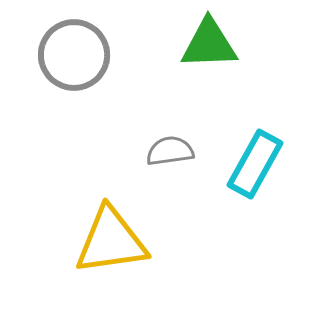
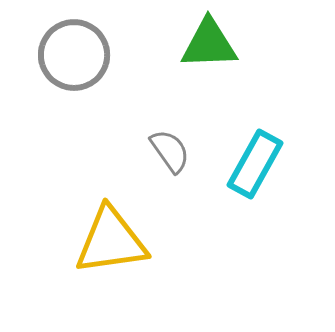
gray semicircle: rotated 63 degrees clockwise
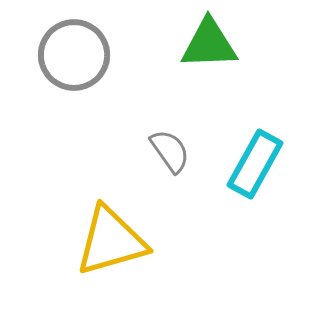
yellow triangle: rotated 8 degrees counterclockwise
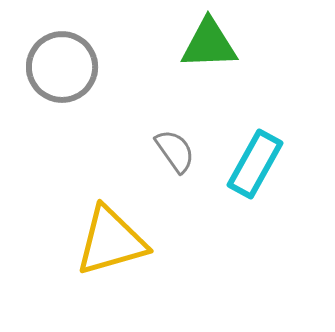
gray circle: moved 12 px left, 12 px down
gray semicircle: moved 5 px right
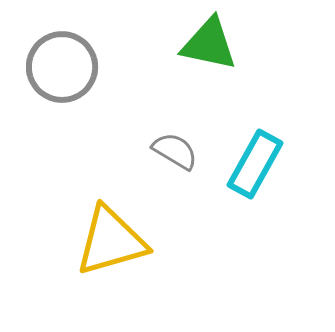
green triangle: rotated 14 degrees clockwise
gray semicircle: rotated 24 degrees counterclockwise
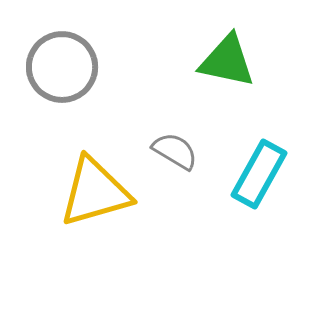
green triangle: moved 18 px right, 17 px down
cyan rectangle: moved 4 px right, 10 px down
yellow triangle: moved 16 px left, 49 px up
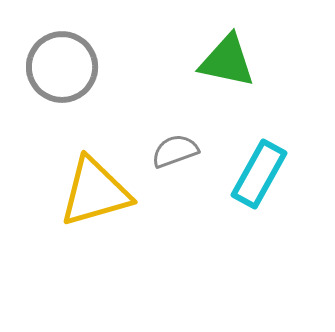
gray semicircle: rotated 51 degrees counterclockwise
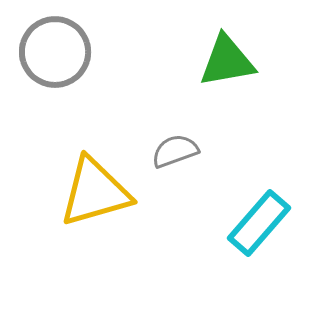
green triangle: rotated 22 degrees counterclockwise
gray circle: moved 7 px left, 15 px up
cyan rectangle: moved 49 px down; rotated 12 degrees clockwise
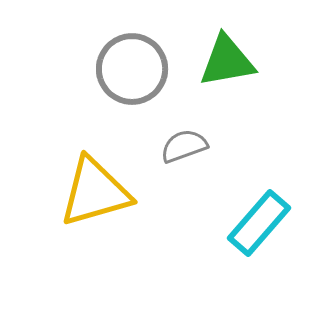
gray circle: moved 77 px right, 17 px down
gray semicircle: moved 9 px right, 5 px up
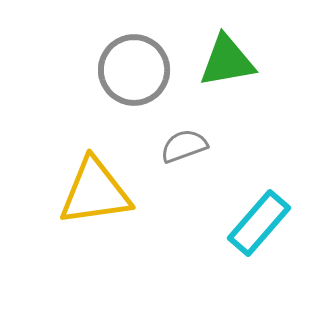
gray circle: moved 2 px right, 1 px down
yellow triangle: rotated 8 degrees clockwise
